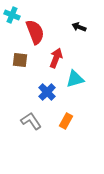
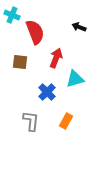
brown square: moved 2 px down
gray L-shape: rotated 40 degrees clockwise
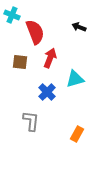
red arrow: moved 6 px left
orange rectangle: moved 11 px right, 13 px down
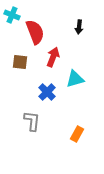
black arrow: rotated 104 degrees counterclockwise
red arrow: moved 3 px right, 1 px up
gray L-shape: moved 1 px right
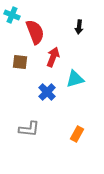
gray L-shape: moved 3 px left, 8 px down; rotated 90 degrees clockwise
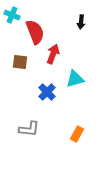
black arrow: moved 2 px right, 5 px up
red arrow: moved 3 px up
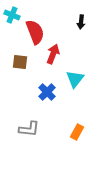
cyan triangle: rotated 36 degrees counterclockwise
orange rectangle: moved 2 px up
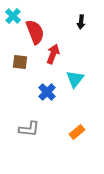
cyan cross: moved 1 px right, 1 px down; rotated 21 degrees clockwise
orange rectangle: rotated 21 degrees clockwise
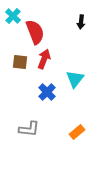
red arrow: moved 9 px left, 5 px down
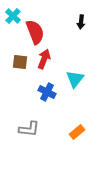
blue cross: rotated 18 degrees counterclockwise
